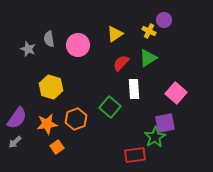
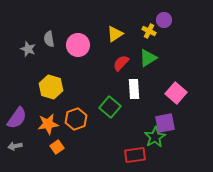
orange star: moved 1 px right
gray arrow: moved 4 px down; rotated 32 degrees clockwise
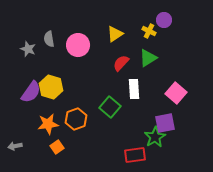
purple semicircle: moved 14 px right, 26 px up
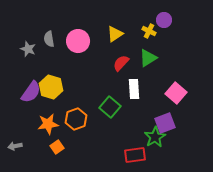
pink circle: moved 4 px up
purple square: rotated 10 degrees counterclockwise
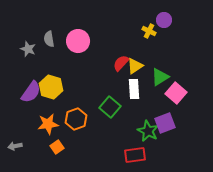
yellow triangle: moved 20 px right, 32 px down
green triangle: moved 12 px right, 19 px down
green star: moved 7 px left, 6 px up; rotated 15 degrees counterclockwise
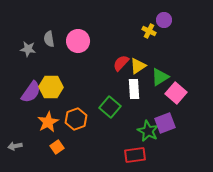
gray star: rotated 14 degrees counterclockwise
yellow triangle: moved 3 px right
yellow hexagon: rotated 15 degrees counterclockwise
orange star: moved 2 px up; rotated 20 degrees counterclockwise
